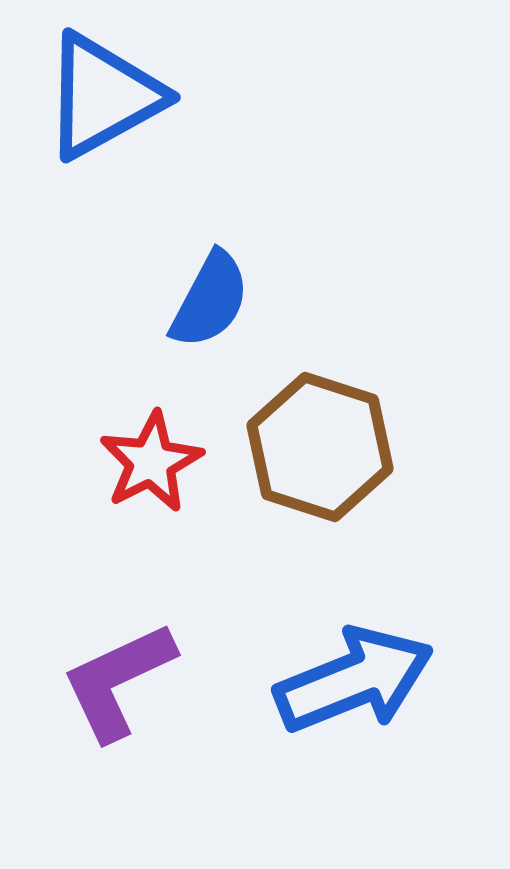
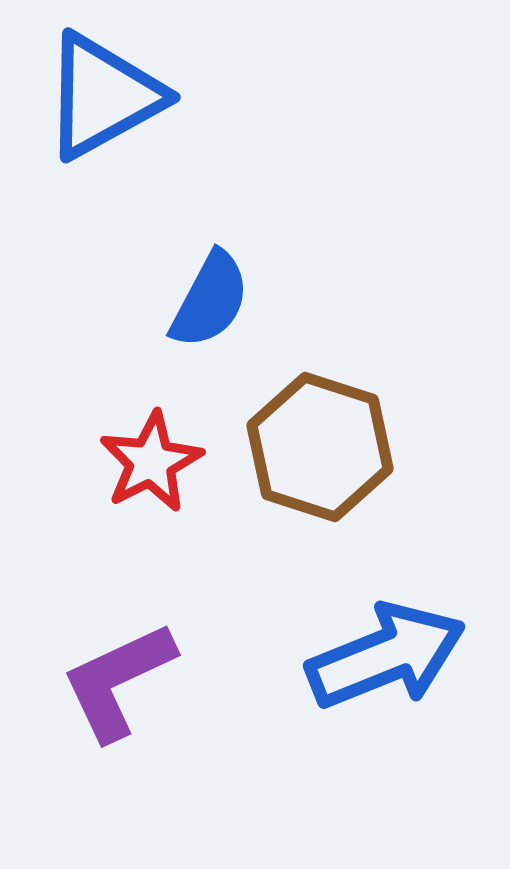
blue arrow: moved 32 px right, 24 px up
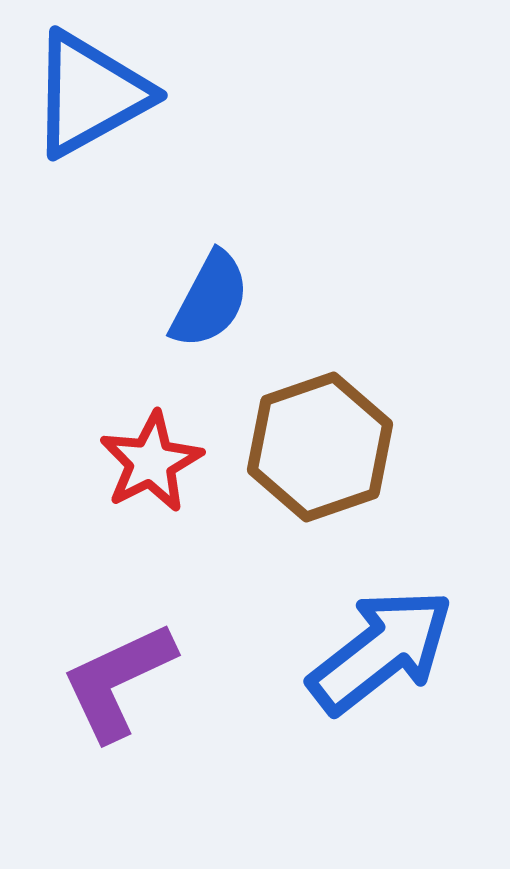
blue triangle: moved 13 px left, 2 px up
brown hexagon: rotated 23 degrees clockwise
blue arrow: moved 5 px left, 5 px up; rotated 16 degrees counterclockwise
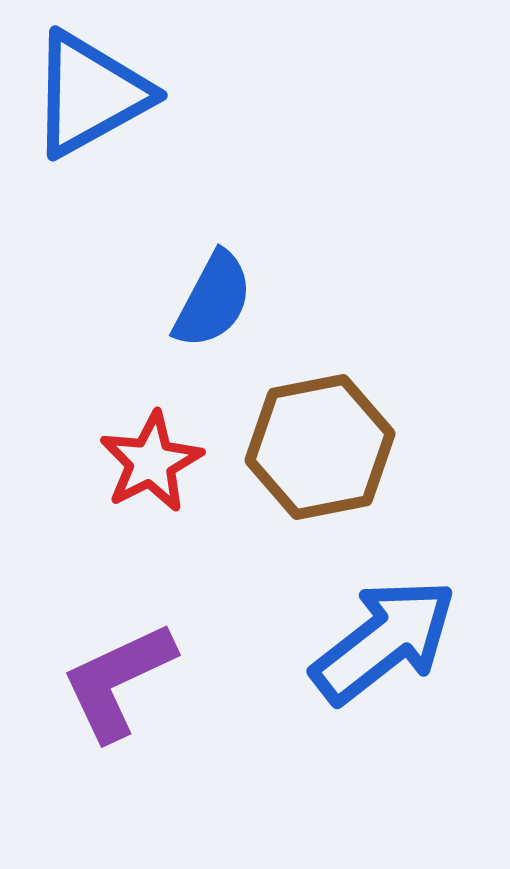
blue semicircle: moved 3 px right
brown hexagon: rotated 8 degrees clockwise
blue arrow: moved 3 px right, 10 px up
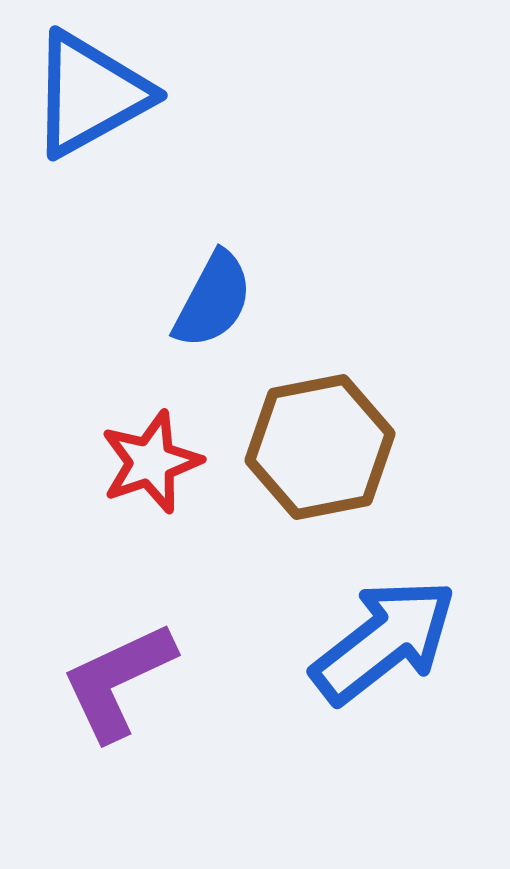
red star: rotated 8 degrees clockwise
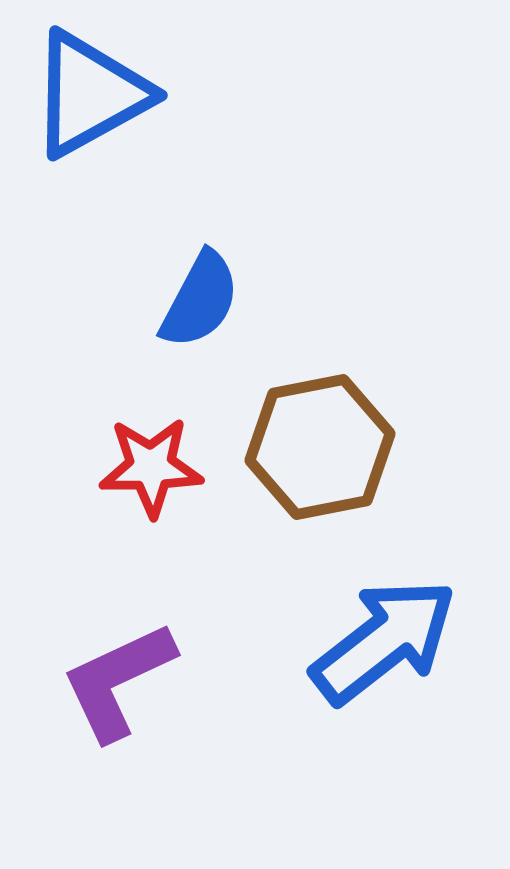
blue semicircle: moved 13 px left
red star: moved 5 px down; rotated 18 degrees clockwise
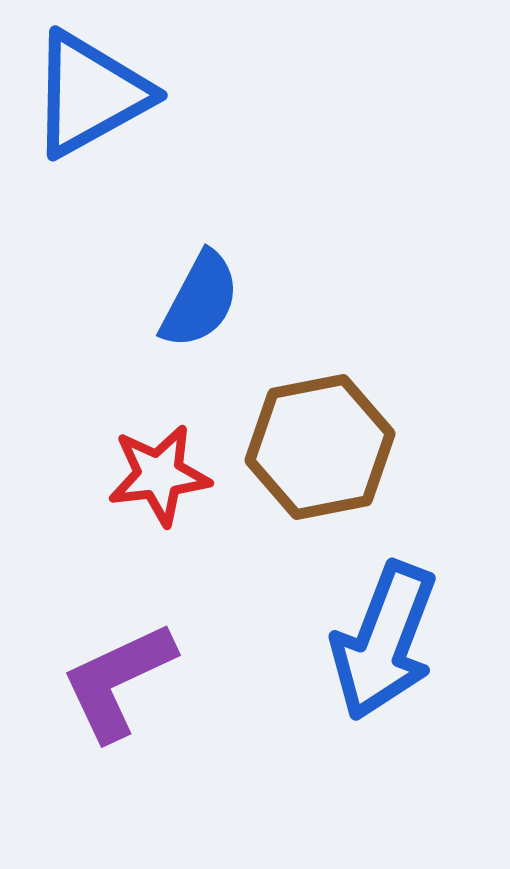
red star: moved 8 px right, 8 px down; rotated 6 degrees counterclockwise
blue arrow: rotated 149 degrees clockwise
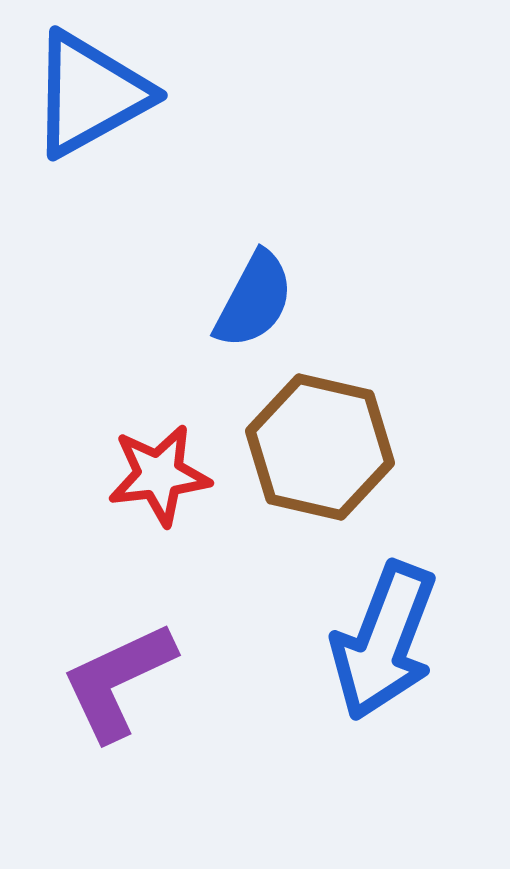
blue semicircle: moved 54 px right
brown hexagon: rotated 24 degrees clockwise
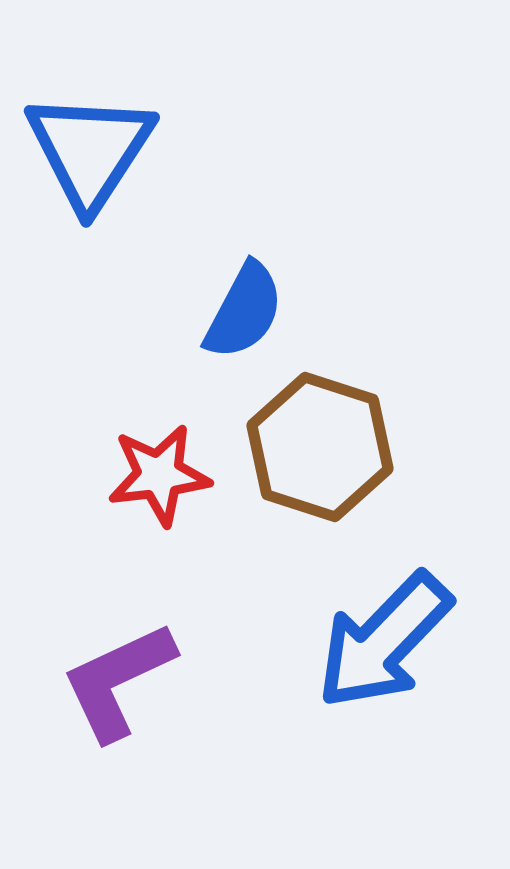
blue triangle: moved 56 px down; rotated 28 degrees counterclockwise
blue semicircle: moved 10 px left, 11 px down
brown hexagon: rotated 5 degrees clockwise
blue arrow: rotated 23 degrees clockwise
